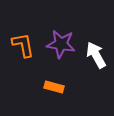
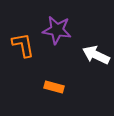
purple star: moved 4 px left, 14 px up
white arrow: rotated 36 degrees counterclockwise
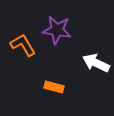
orange L-shape: rotated 20 degrees counterclockwise
white arrow: moved 8 px down
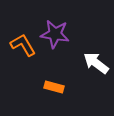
purple star: moved 2 px left, 4 px down
white arrow: rotated 12 degrees clockwise
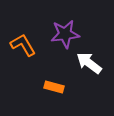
purple star: moved 10 px right; rotated 16 degrees counterclockwise
white arrow: moved 7 px left
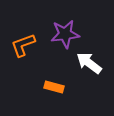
orange L-shape: rotated 80 degrees counterclockwise
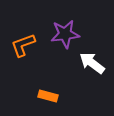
white arrow: moved 3 px right
orange rectangle: moved 6 px left, 9 px down
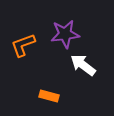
white arrow: moved 9 px left, 2 px down
orange rectangle: moved 1 px right
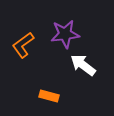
orange L-shape: rotated 16 degrees counterclockwise
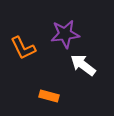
orange L-shape: moved 3 px down; rotated 80 degrees counterclockwise
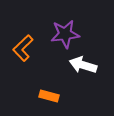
orange L-shape: rotated 72 degrees clockwise
white arrow: rotated 20 degrees counterclockwise
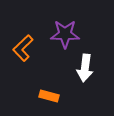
purple star: rotated 8 degrees clockwise
white arrow: moved 2 px right, 3 px down; rotated 100 degrees counterclockwise
